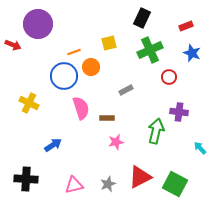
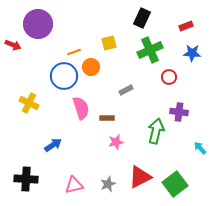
blue star: rotated 18 degrees counterclockwise
green square: rotated 25 degrees clockwise
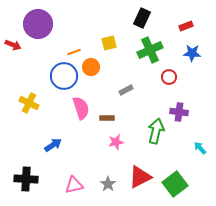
gray star: rotated 14 degrees counterclockwise
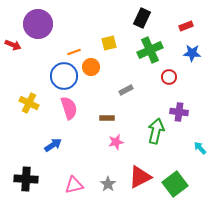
pink semicircle: moved 12 px left
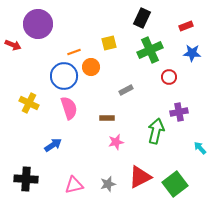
purple cross: rotated 18 degrees counterclockwise
gray star: rotated 21 degrees clockwise
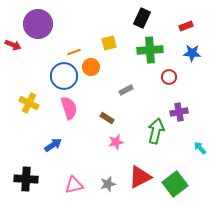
green cross: rotated 20 degrees clockwise
brown rectangle: rotated 32 degrees clockwise
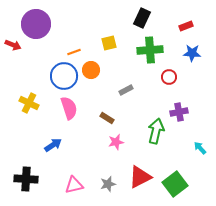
purple circle: moved 2 px left
orange circle: moved 3 px down
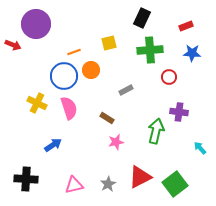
yellow cross: moved 8 px right
purple cross: rotated 18 degrees clockwise
gray star: rotated 14 degrees counterclockwise
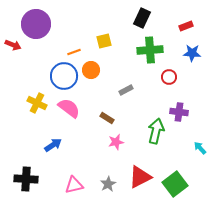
yellow square: moved 5 px left, 2 px up
pink semicircle: rotated 35 degrees counterclockwise
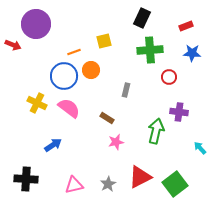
gray rectangle: rotated 48 degrees counterclockwise
